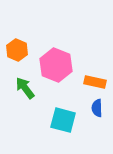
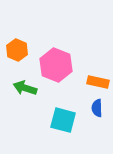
orange rectangle: moved 3 px right
green arrow: rotated 35 degrees counterclockwise
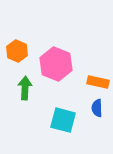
orange hexagon: moved 1 px down
pink hexagon: moved 1 px up
green arrow: rotated 75 degrees clockwise
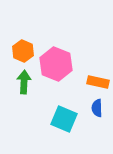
orange hexagon: moved 6 px right
green arrow: moved 1 px left, 6 px up
cyan square: moved 1 px right, 1 px up; rotated 8 degrees clockwise
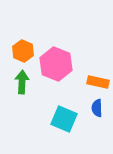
green arrow: moved 2 px left
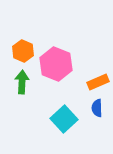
orange rectangle: rotated 35 degrees counterclockwise
cyan square: rotated 24 degrees clockwise
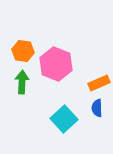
orange hexagon: rotated 15 degrees counterclockwise
orange rectangle: moved 1 px right, 1 px down
